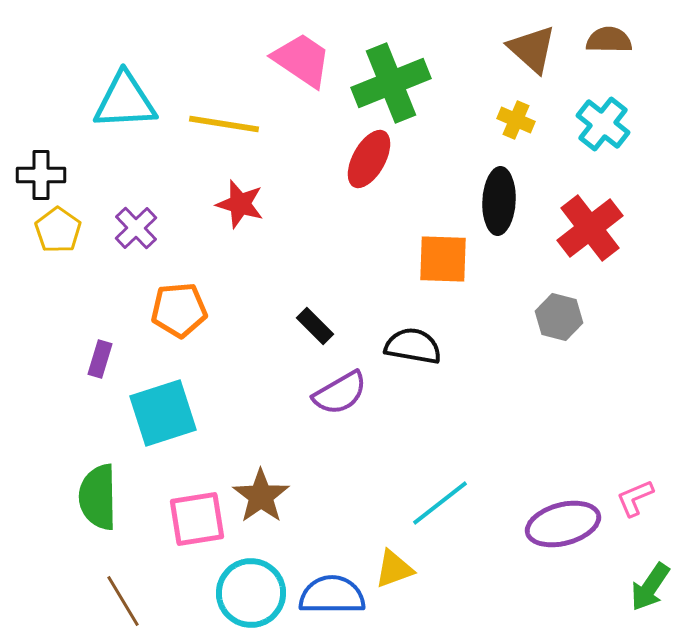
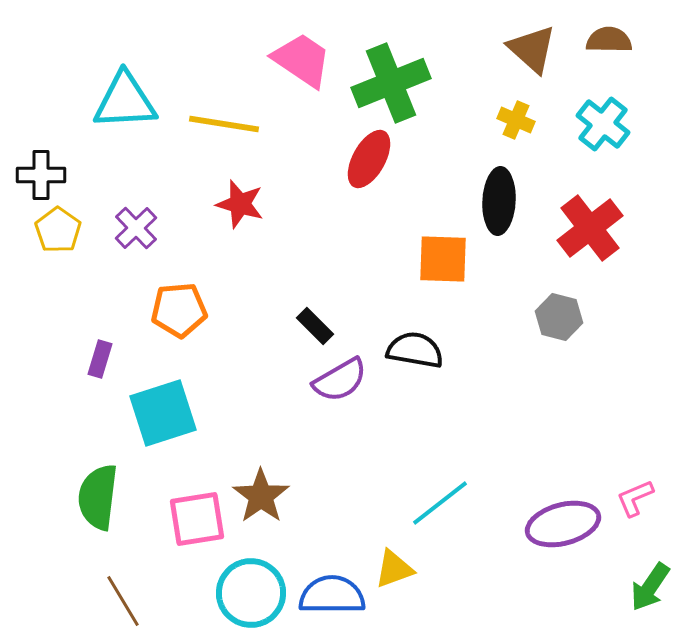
black semicircle: moved 2 px right, 4 px down
purple semicircle: moved 13 px up
green semicircle: rotated 8 degrees clockwise
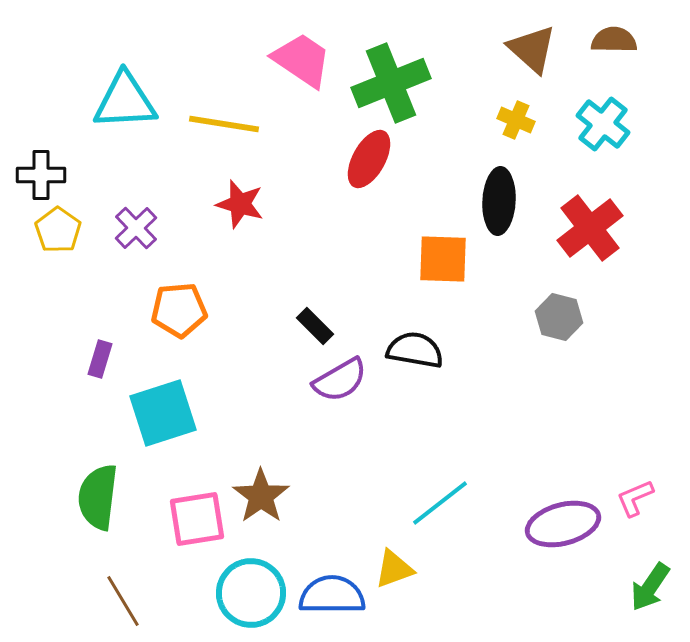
brown semicircle: moved 5 px right
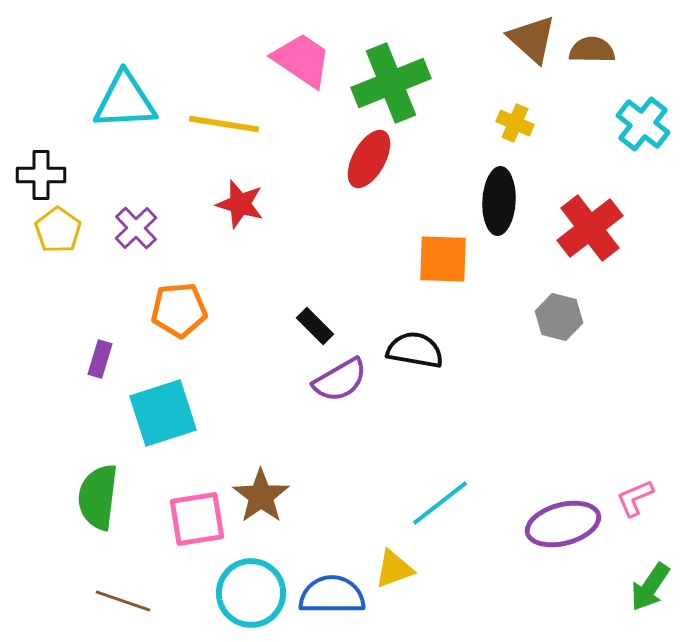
brown semicircle: moved 22 px left, 10 px down
brown triangle: moved 10 px up
yellow cross: moved 1 px left, 3 px down
cyan cross: moved 40 px right
brown line: rotated 40 degrees counterclockwise
